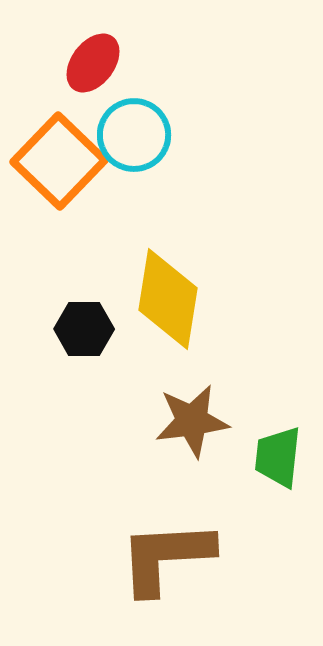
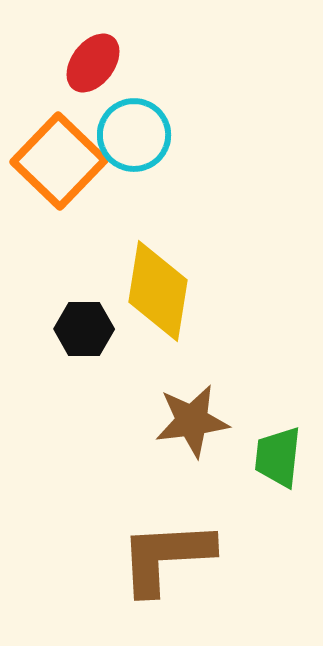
yellow diamond: moved 10 px left, 8 px up
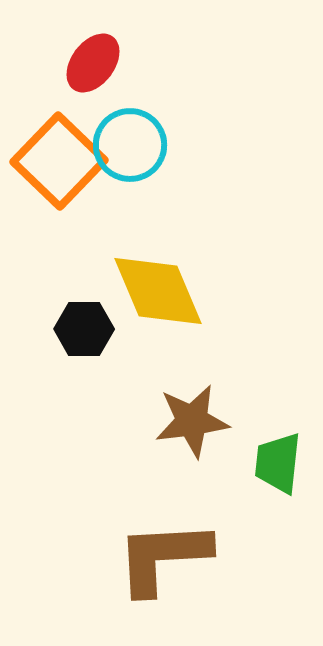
cyan circle: moved 4 px left, 10 px down
yellow diamond: rotated 32 degrees counterclockwise
green trapezoid: moved 6 px down
brown L-shape: moved 3 px left
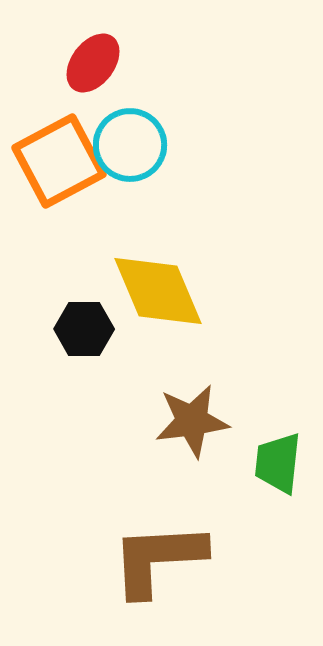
orange square: rotated 18 degrees clockwise
brown L-shape: moved 5 px left, 2 px down
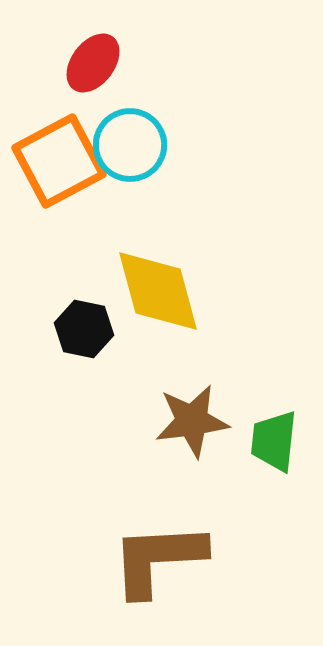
yellow diamond: rotated 8 degrees clockwise
black hexagon: rotated 12 degrees clockwise
green trapezoid: moved 4 px left, 22 px up
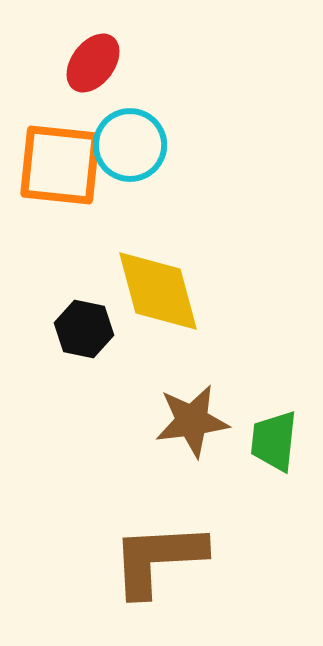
orange square: moved 1 px right, 4 px down; rotated 34 degrees clockwise
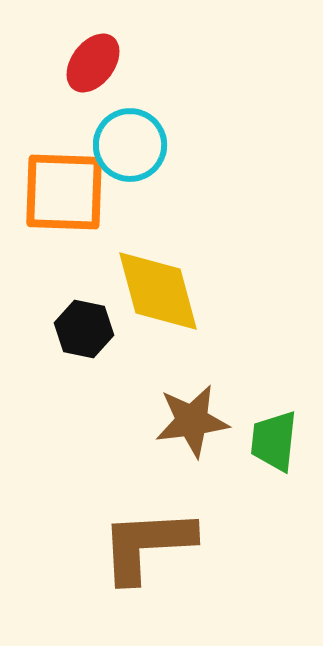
orange square: moved 4 px right, 27 px down; rotated 4 degrees counterclockwise
brown L-shape: moved 11 px left, 14 px up
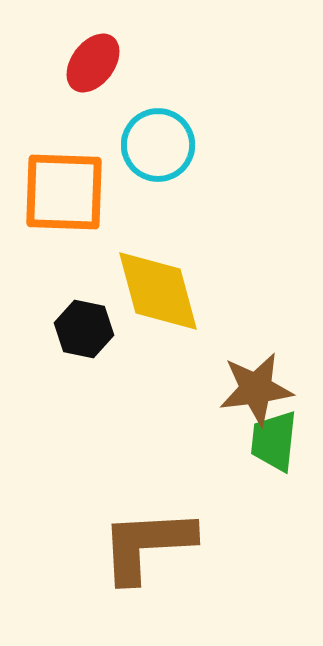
cyan circle: moved 28 px right
brown star: moved 64 px right, 32 px up
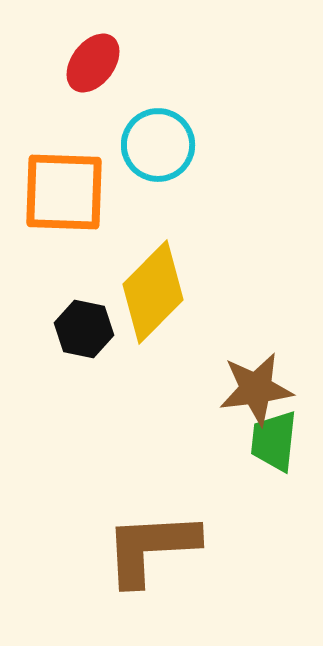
yellow diamond: moved 5 px left, 1 px down; rotated 60 degrees clockwise
brown L-shape: moved 4 px right, 3 px down
